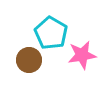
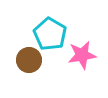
cyan pentagon: moved 1 px left, 1 px down
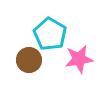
pink star: moved 3 px left, 4 px down
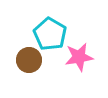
pink star: moved 2 px up
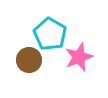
pink star: rotated 12 degrees counterclockwise
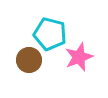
cyan pentagon: rotated 16 degrees counterclockwise
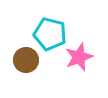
brown circle: moved 3 px left
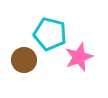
brown circle: moved 2 px left
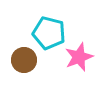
cyan pentagon: moved 1 px left, 1 px up
